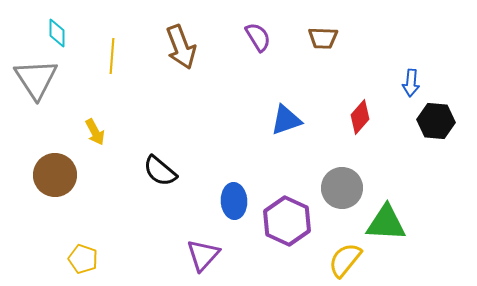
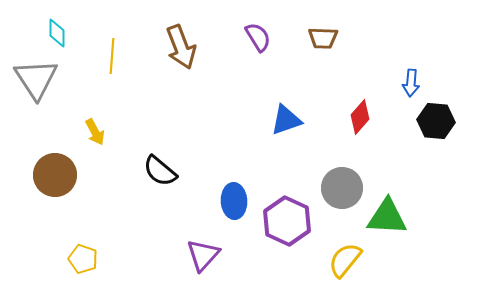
green triangle: moved 1 px right, 6 px up
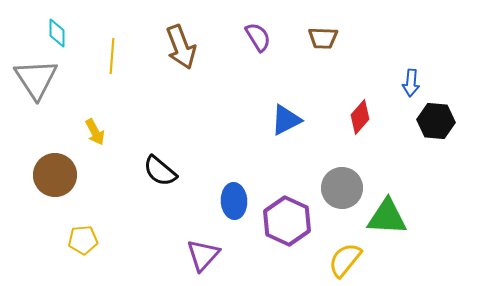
blue triangle: rotated 8 degrees counterclockwise
yellow pentagon: moved 19 px up; rotated 24 degrees counterclockwise
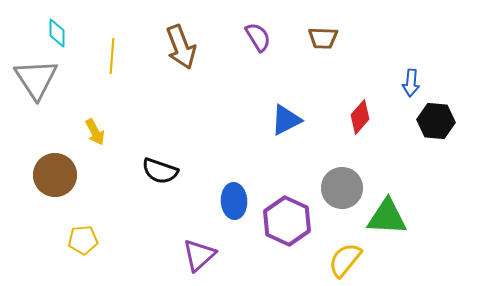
black semicircle: rotated 21 degrees counterclockwise
purple triangle: moved 4 px left; rotated 6 degrees clockwise
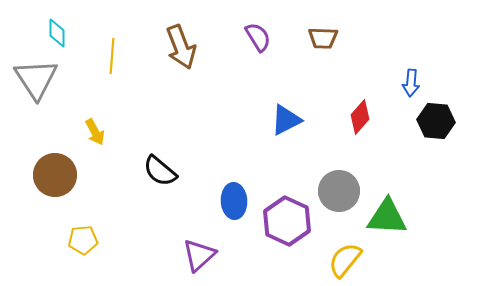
black semicircle: rotated 21 degrees clockwise
gray circle: moved 3 px left, 3 px down
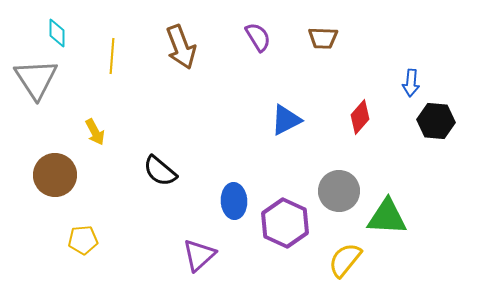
purple hexagon: moved 2 px left, 2 px down
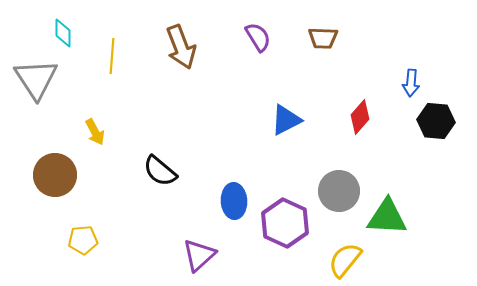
cyan diamond: moved 6 px right
